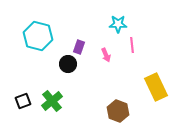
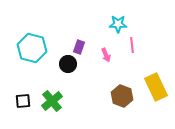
cyan hexagon: moved 6 px left, 12 px down
black square: rotated 14 degrees clockwise
brown hexagon: moved 4 px right, 15 px up
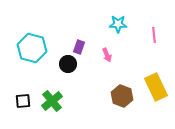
pink line: moved 22 px right, 10 px up
pink arrow: moved 1 px right
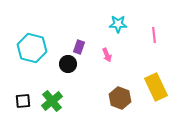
brown hexagon: moved 2 px left, 2 px down
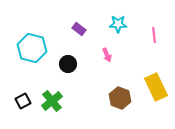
purple rectangle: moved 18 px up; rotated 72 degrees counterclockwise
black square: rotated 21 degrees counterclockwise
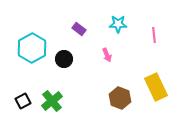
cyan hexagon: rotated 16 degrees clockwise
black circle: moved 4 px left, 5 px up
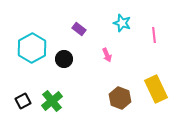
cyan star: moved 4 px right, 1 px up; rotated 18 degrees clockwise
yellow rectangle: moved 2 px down
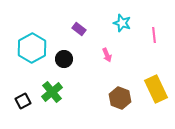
green cross: moved 9 px up
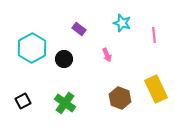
green cross: moved 13 px right, 11 px down; rotated 15 degrees counterclockwise
